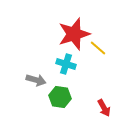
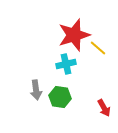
red star: moved 1 px down
cyan cross: rotated 30 degrees counterclockwise
gray arrow: moved 10 px down; rotated 66 degrees clockwise
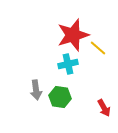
red star: moved 1 px left
cyan cross: moved 2 px right
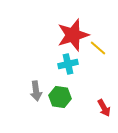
gray arrow: moved 1 px down
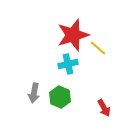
gray arrow: moved 2 px left, 2 px down; rotated 18 degrees clockwise
green hexagon: rotated 15 degrees clockwise
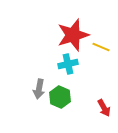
yellow line: moved 3 px right, 1 px up; rotated 18 degrees counterclockwise
gray arrow: moved 5 px right, 4 px up
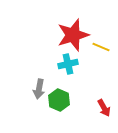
green hexagon: moved 1 px left, 3 px down
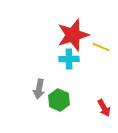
cyan cross: moved 1 px right, 5 px up; rotated 12 degrees clockwise
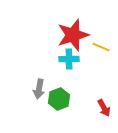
green hexagon: moved 1 px up; rotated 15 degrees clockwise
